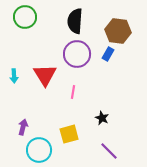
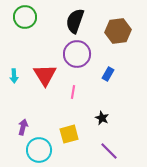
black semicircle: rotated 15 degrees clockwise
brown hexagon: rotated 15 degrees counterclockwise
blue rectangle: moved 20 px down
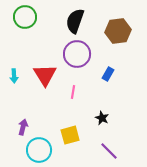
yellow square: moved 1 px right, 1 px down
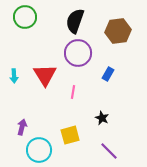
purple circle: moved 1 px right, 1 px up
purple arrow: moved 1 px left
